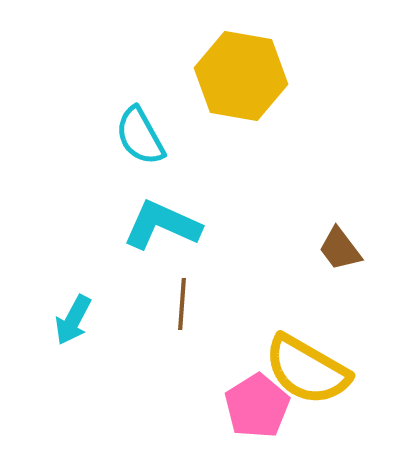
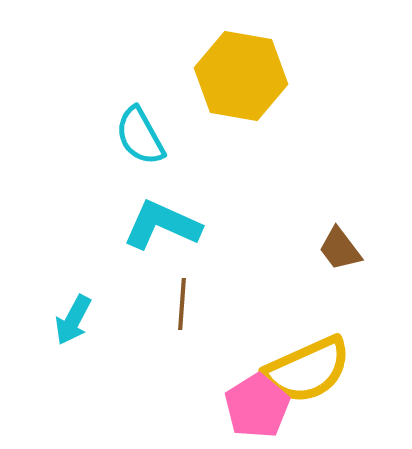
yellow semicircle: rotated 54 degrees counterclockwise
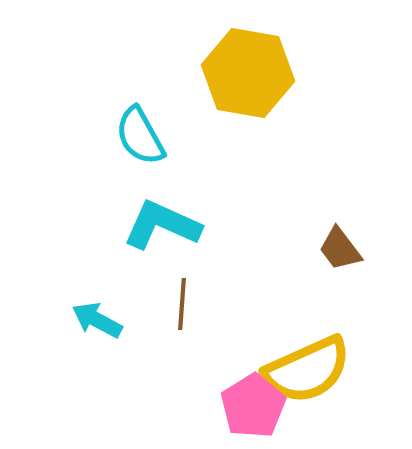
yellow hexagon: moved 7 px right, 3 px up
cyan arrow: moved 24 px right; rotated 90 degrees clockwise
pink pentagon: moved 4 px left
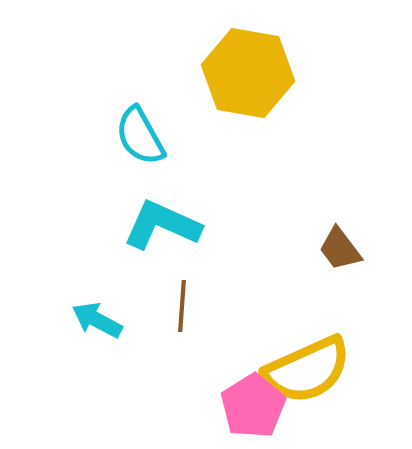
brown line: moved 2 px down
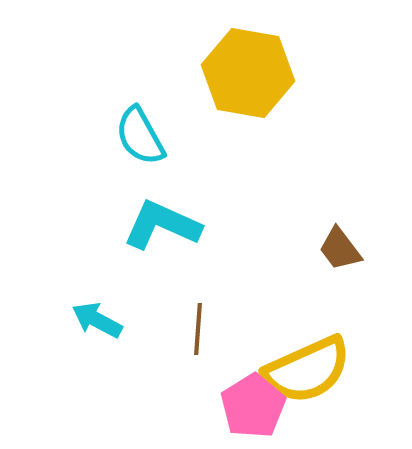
brown line: moved 16 px right, 23 px down
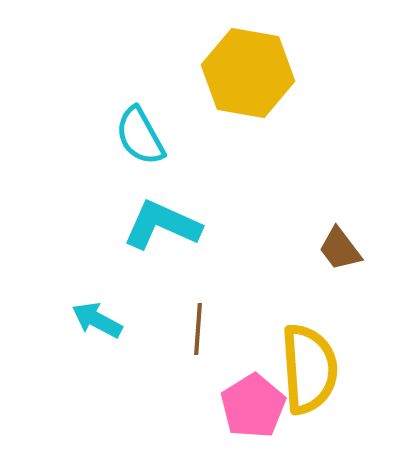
yellow semicircle: moved 2 px right, 1 px up; rotated 70 degrees counterclockwise
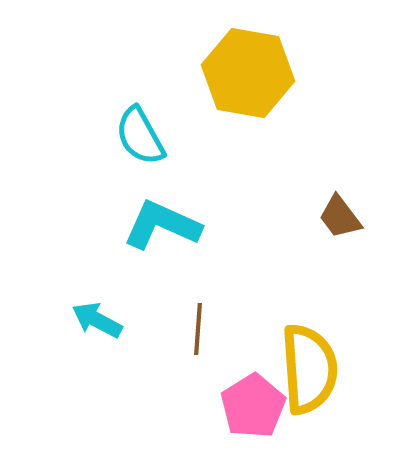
brown trapezoid: moved 32 px up
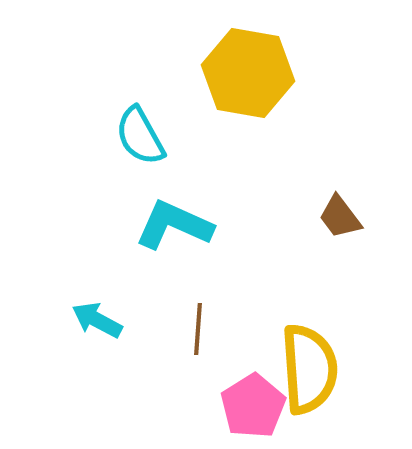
cyan L-shape: moved 12 px right
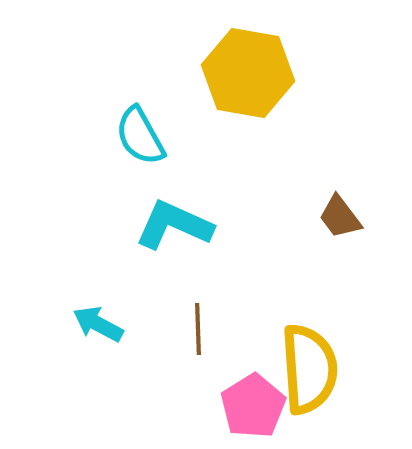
cyan arrow: moved 1 px right, 4 px down
brown line: rotated 6 degrees counterclockwise
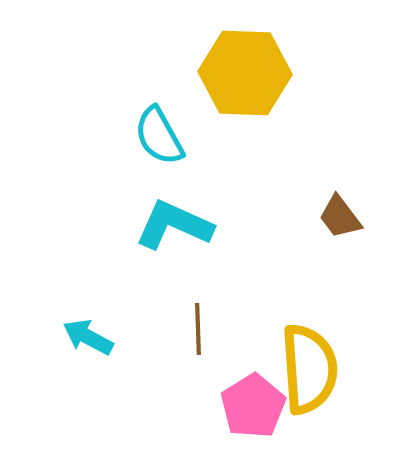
yellow hexagon: moved 3 px left; rotated 8 degrees counterclockwise
cyan semicircle: moved 19 px right
cyan arrow: moved 10 px left, 13 px down
